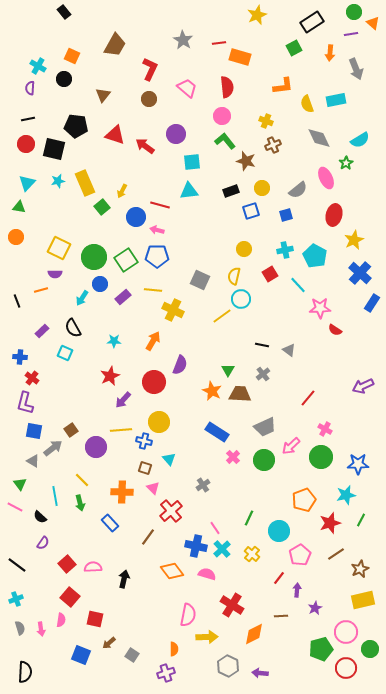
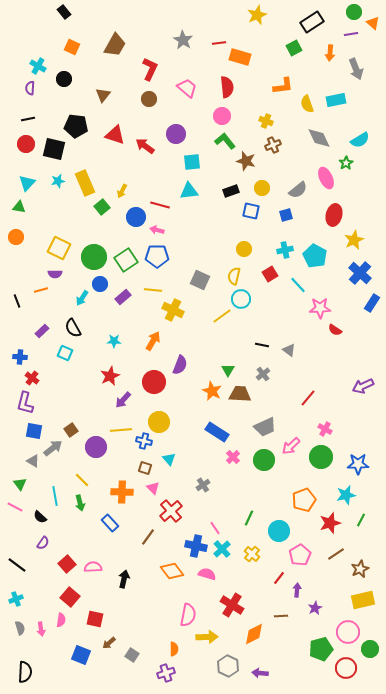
orange square at (72, 56): moved 9 px up
blue square at (251, 211): rotated 30 degrees clockwise
pink circle at (346, 632): moved 2 px right
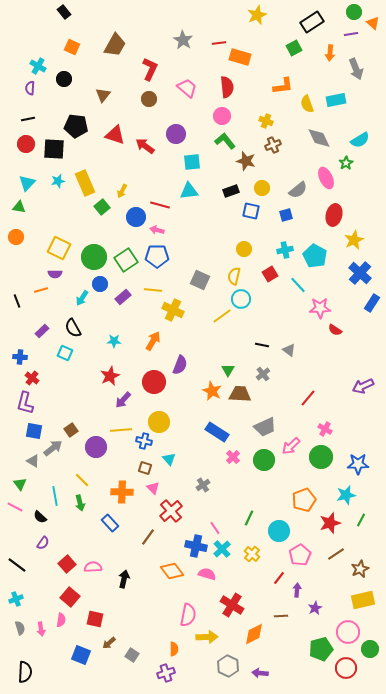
black square at (54, 149): rotated 10 degrees counterclockwise
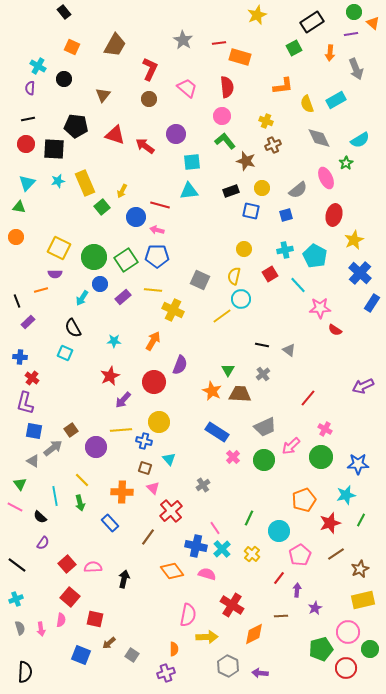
cyan rectangle at (336, 100): rotated 18 degrees counterclockwise
purple rectangle at (42, 331): moved 14 px left, 9 px up
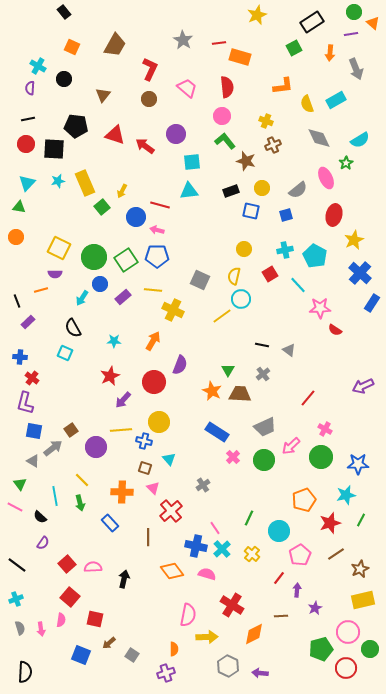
brown line at (148, 537): rotated 36 degrees counterclockwise
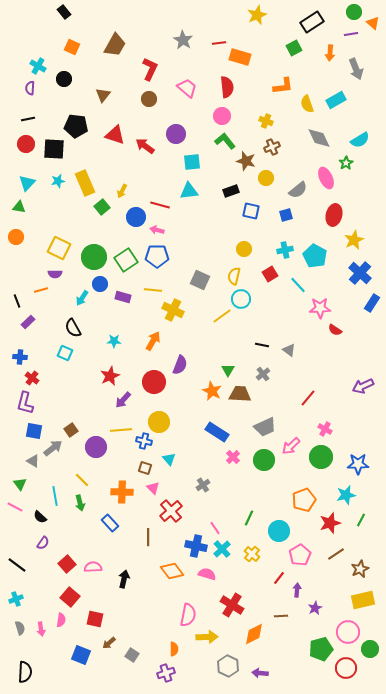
brown cross at (273, 145): moved 1 px left, 2 px down
yellow circle at (262, 188): moved 4 px right, 10 px up
purple rectangle at (123, 297): rotated 56 degrees clockwise
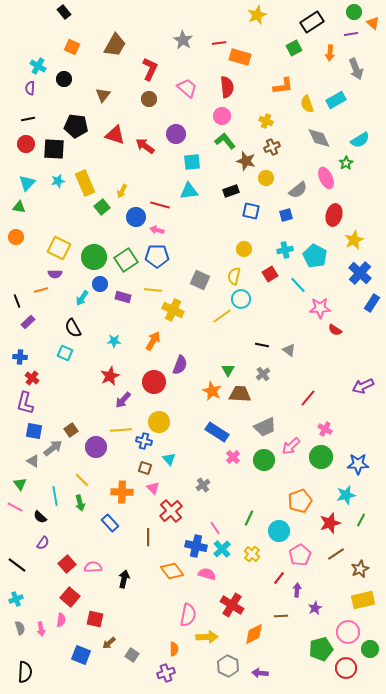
orange pentagon at (304, 500): moved 4 px left, 1 px down
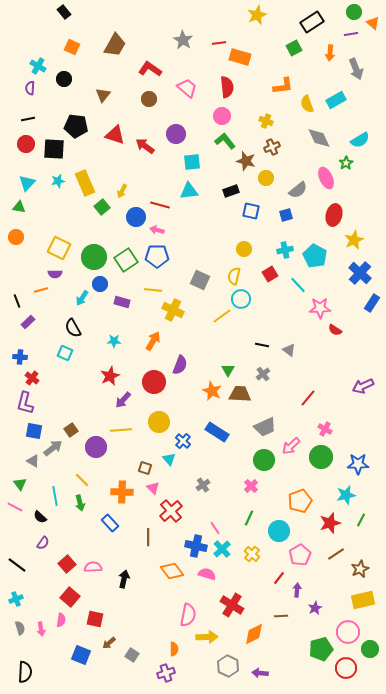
red L-shape at (150, 69): rotated 80 degrees counterclockwise
purple rectangle at (123, 297): moved 1 px left, 5 px down
blue cross at (144, 441): moved 39 px right; rotated 28 degrees clockwise
pink cross at (233, 457): moved 18 px right, 29 px down
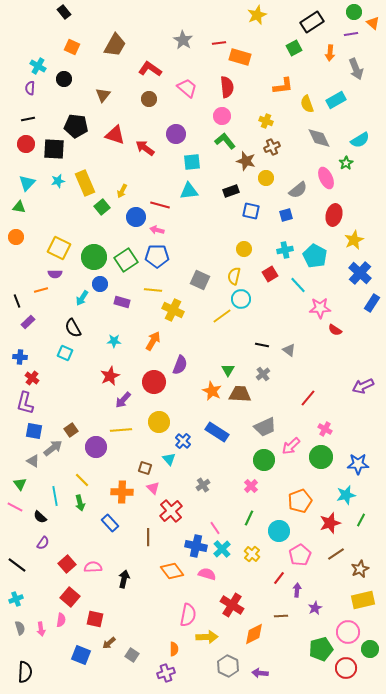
red arrow at (145, 146): moved 2 px down
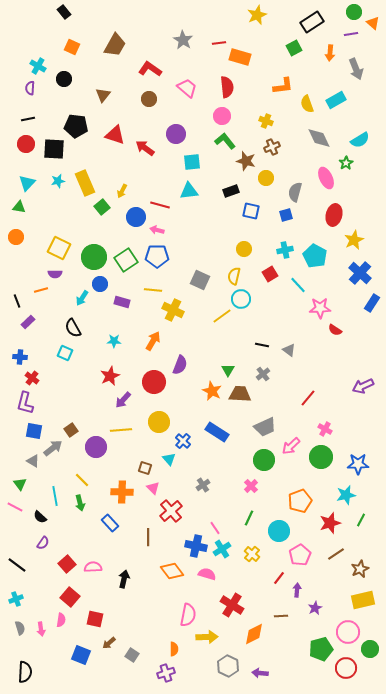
gray semicircle at (298, 190): moved 3 px left, 2 px down; rotated 144 degrees clockwise
cyan cross at (222, 549): rotated 12 degrees clockwise
